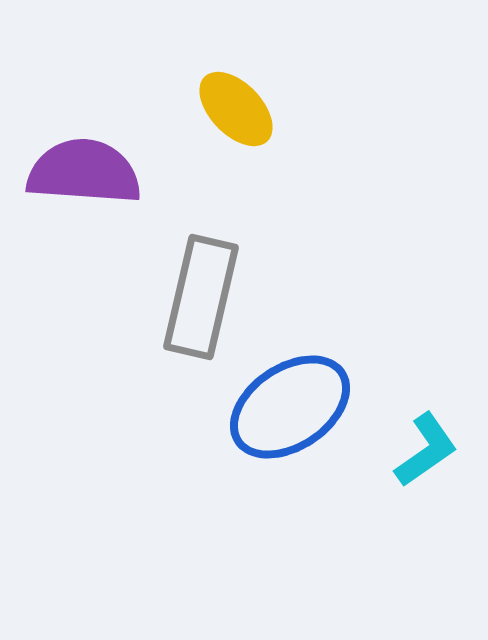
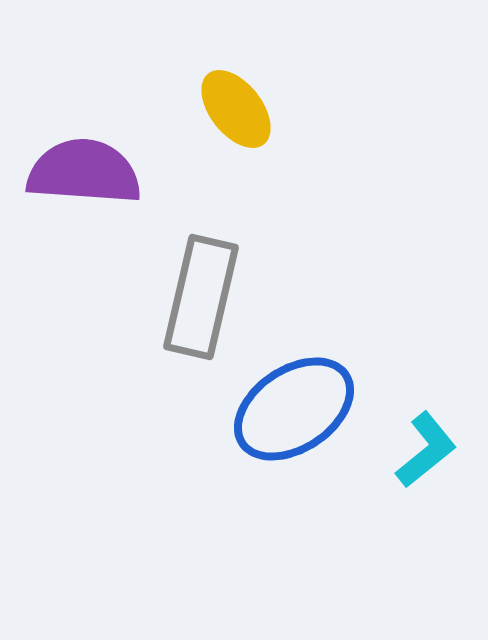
yellow ellipse: rotated 6 degrees clockwise
blue ellipse: moved 4 px right, 2 px down
cyan L-shape: rotated 4 degrees counterclockwise
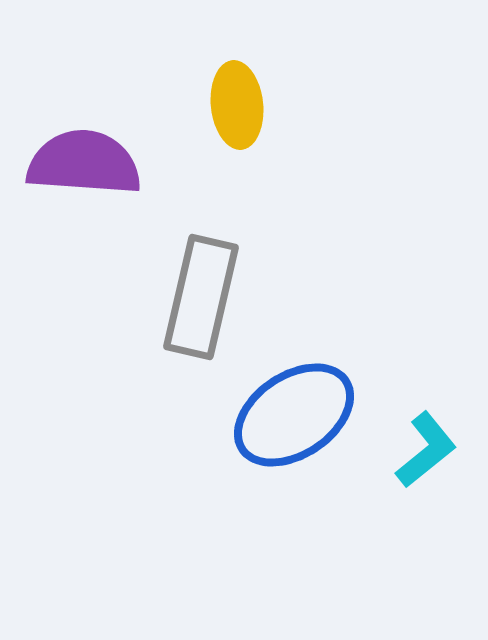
yellow ellipse: moved 1 px right, 4 px up; rotated 32 degrees clockwise
purple semicircle: moved 9 px up
blue ellipse: moved 6 px down
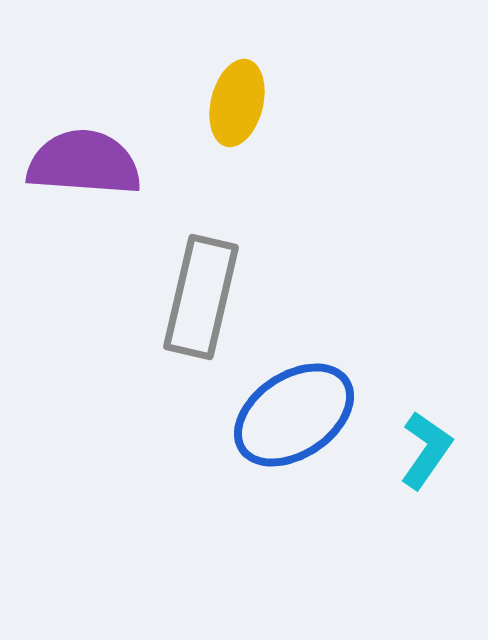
yellow ellipse: moved 2 px up; rotated 20 degrees clockwise
cyan L-shape: rotated 16 degrees counterclockwise
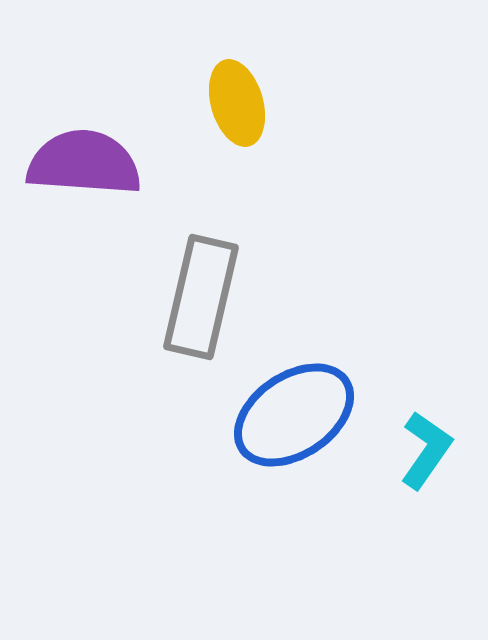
yellow ellipse: rotated 30 degrees counterclockwise
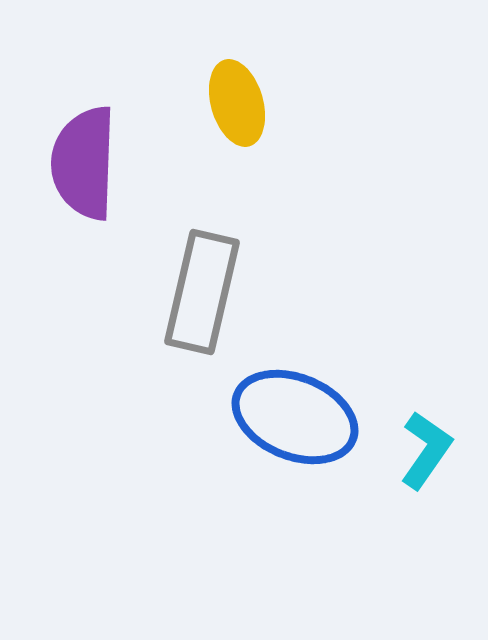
purple semicircle: rotated 92 degrees counterclockwise
gray rectangle: moved 1 px right, 5 px up
blue ellipse: moved 1 px right, 2 px down; rotated 56 degrees clockwise
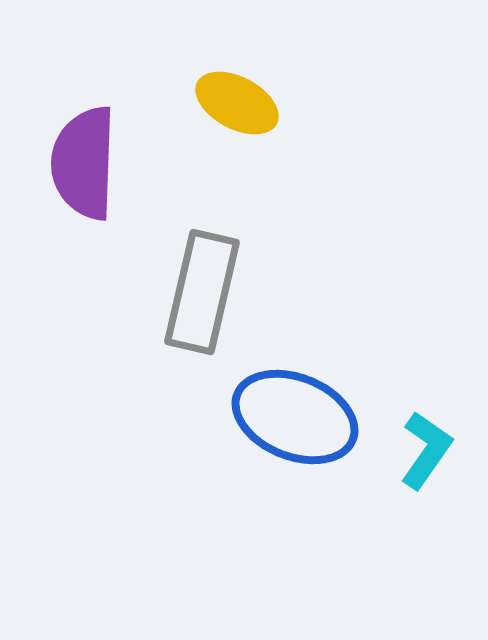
yellow ellipse: rotated 46 degrees counterclockwise
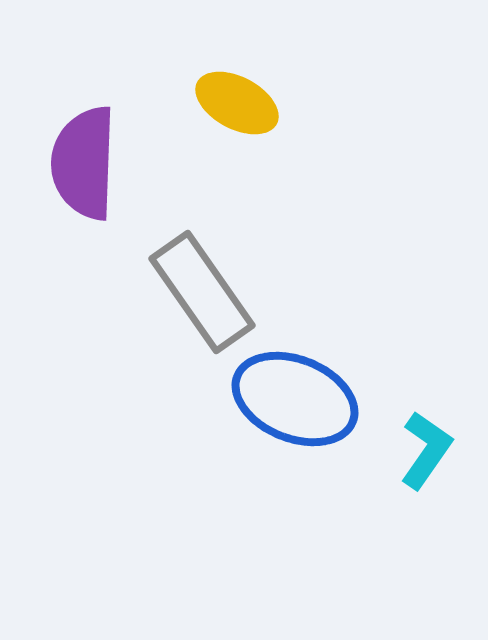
gray rectangle: rotated 48 degrees counterclockwise
blue ellipse: moved 18 px up
